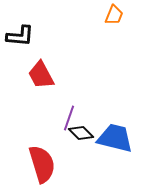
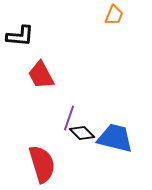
black diamond: moved 1 px right
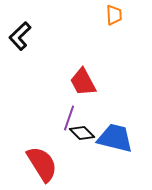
orange trapezoid: rotated 25 degrees counterclockwise
black L-shape: rotated 132 degrees clockwise
red trapezoid: moved 42 px right, 7 px down
red semicircle: rotated 15 degrees counterclockwise
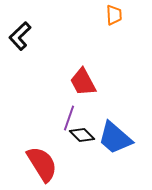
black diamond: moved 2 px down
blue trapezoid: rotated 153 degrees counterclockwise
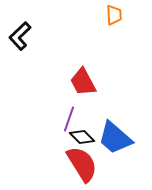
purple line: moved 1 px down
black diamond: moved 2 px down
red semicircle: moved 40 px right
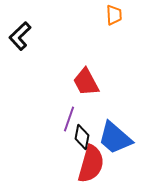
red trapezoid: moved 3 px right
black diamond: rotated 55 degrees clockwise
red semicircle: moved 9 px right; rotated 48 degrees clockwise
